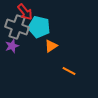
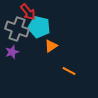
red arrow: moved 3 px right
gray cross: moved 2 px down
purple star: moved 6 px down
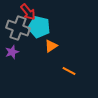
gray cross: moved 1 px right, 1 px up
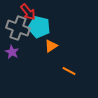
purple star: rotated 24 degrees counterclockwise
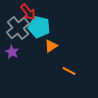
gray cross: rotated 30 degrees clockwise
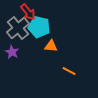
orange triangle: rotated 40 degrees clockwise
